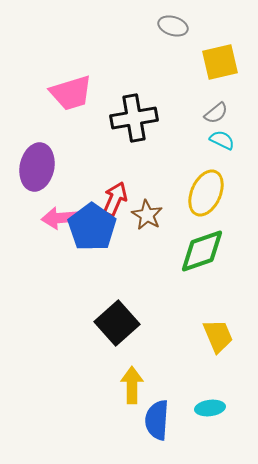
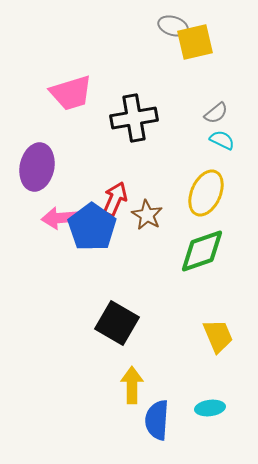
yellow square: moved 25 px left, 20 px up
black square: rotated 18 degrees counterclockwise
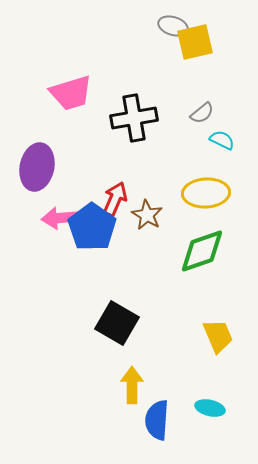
gray semicircle: moved 14 px left
yellow ellipse: rotated 63 degrees clockwise
cyan ellipse: rotated 20 degrees clockwise
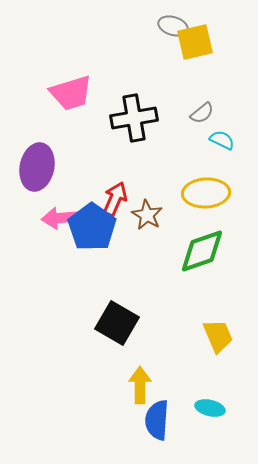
yellow arrow: moved 8 px right
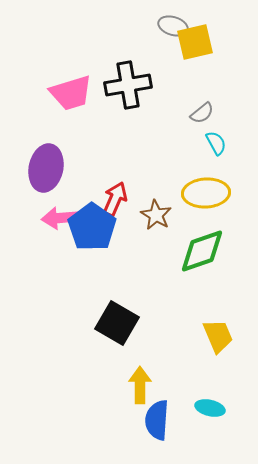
black cross: moved 6 px left, 33 px up
cyan semicircle: moved 6 px left, 3 px down; rotated 35 degrees clockwise
purple ellipse: moved 9 px right, 1 px down
brown star: moved 9 px right
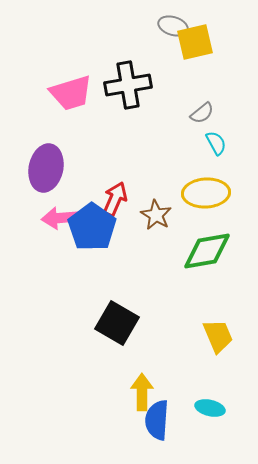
green diamond: moved 5 px right; rotated 9 degrees clockwise
yellow arrow: moved 2 px right, 7 px down
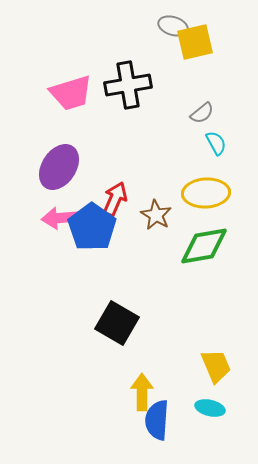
purple ellipse: moved 13 px right, 1 px up; rotated 21 degrees clockwise
green diamond: moved 3 px left, 5 px up
yellow trapezoid: moved 2 px left, 30 px down
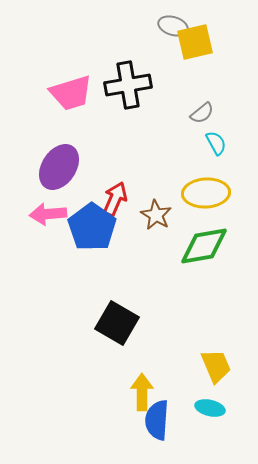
pink arrow: moved 12 px left, 4 px up
